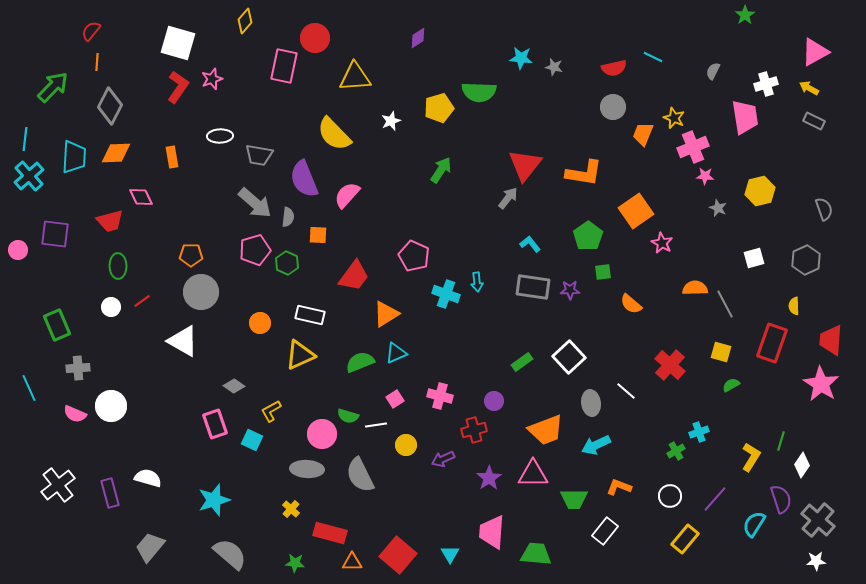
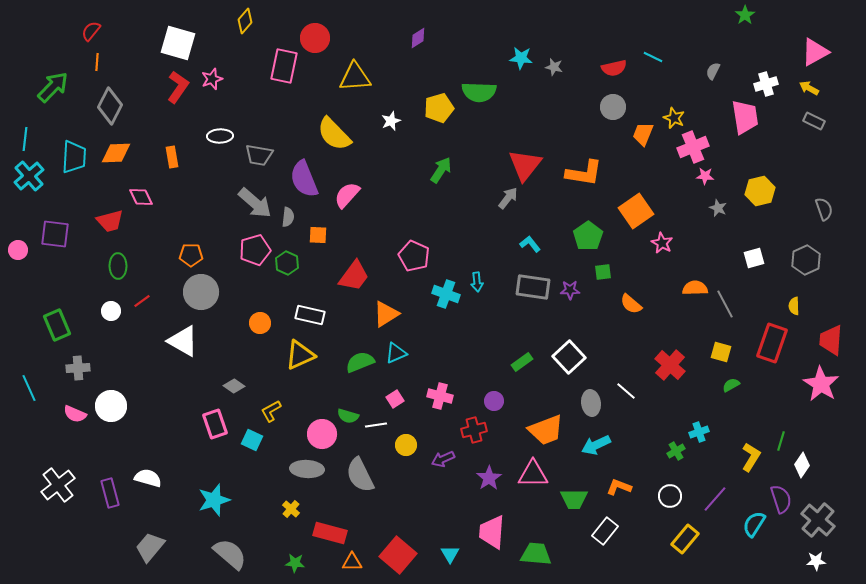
white circle at (111, 307): moved 4 px down
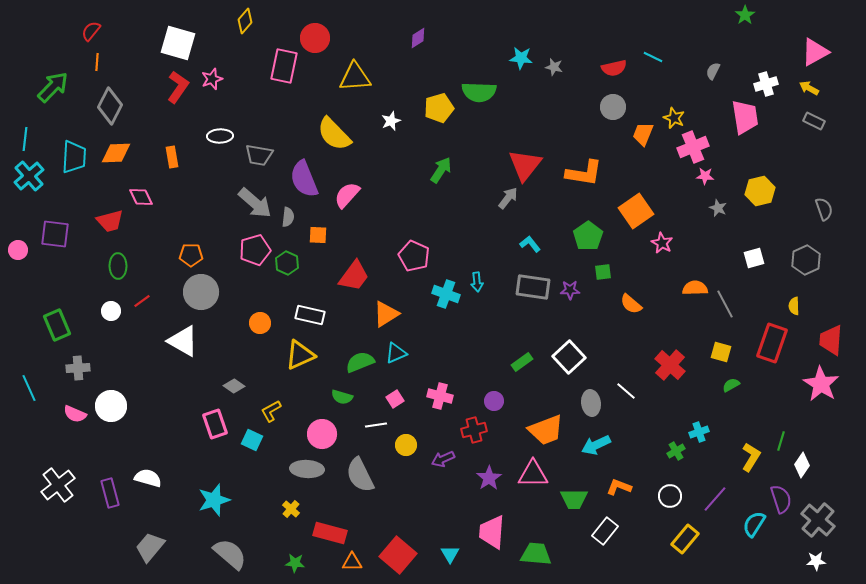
green semicircle at (348, 416): moved 6 px left, 19 px up
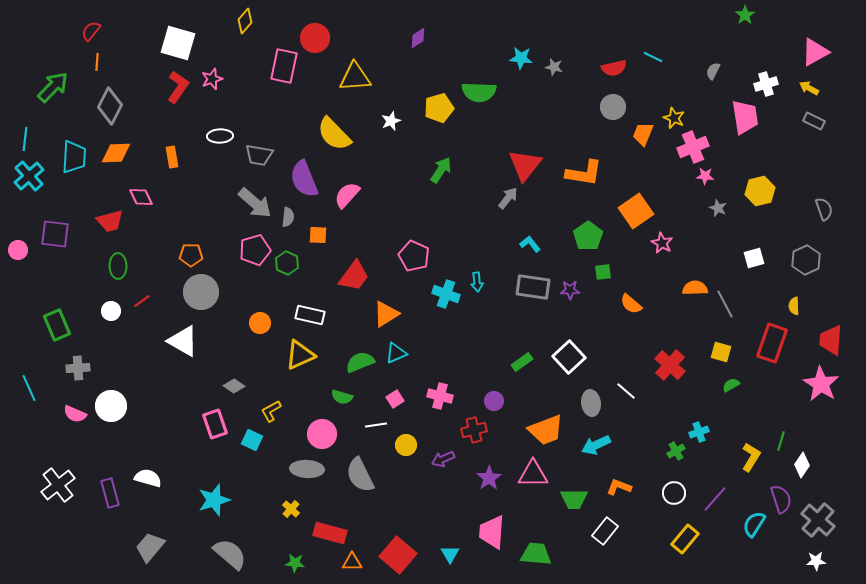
white circle at (670, 496): moved 4 px right, 3 px up
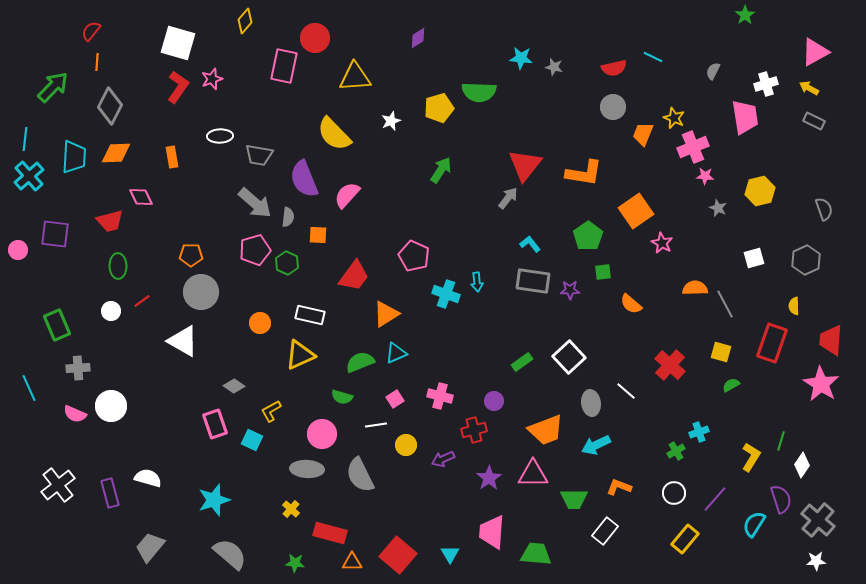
gray rectangle at (533, 287): moved 6 px up
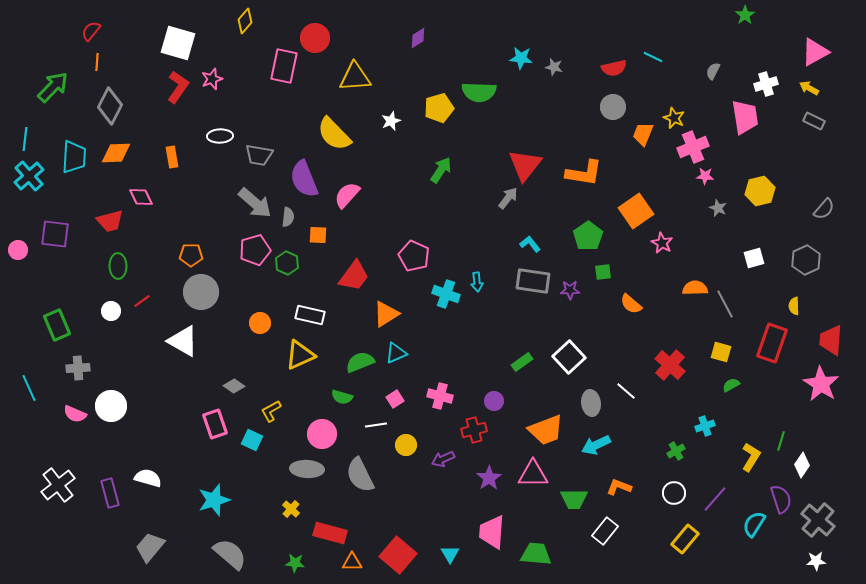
gray semicircle at (824, 209): rotated 60 degrees clockwise
cyan cross at (699, 432): moved 6 px right, 6 px up
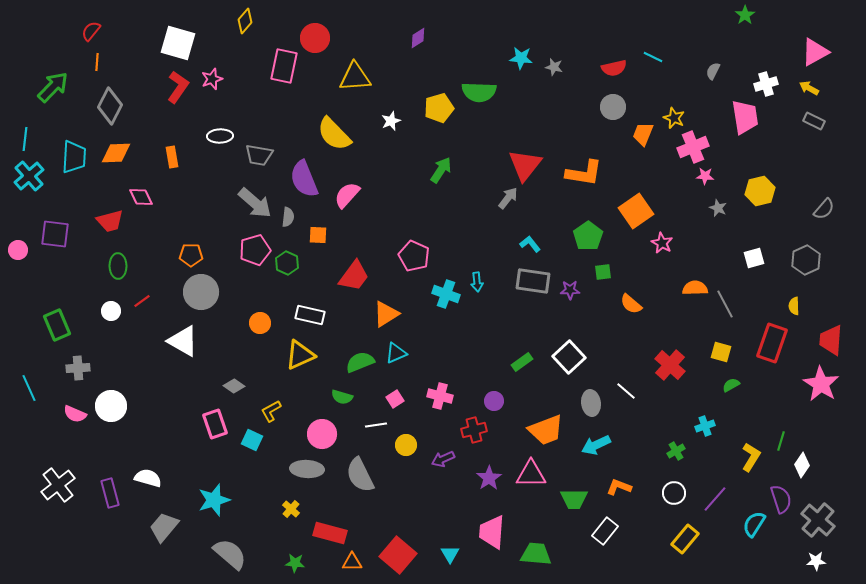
pink triangle at (533, 474): moved 2 px left
gray trapezoid at (150, 547): moved 14 px right, 20 px up
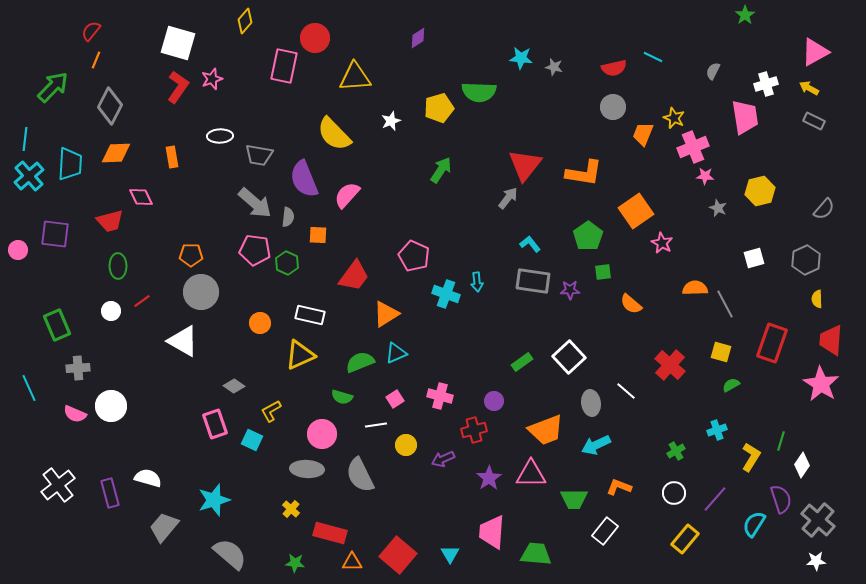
orange line at (97, 62): moved 1 px left, 2 px up; rotated 18 degrees clockwise
cyan trapezoid at (74, 157): moved 4 px left, 7 px down
pink pentagon at (255, 250): rotated 24 degrees clockwise
yellow semicircle at (794, 306): moved 23 px right, 7 px up
cyan cross at (705, 426): moved 12 px right, 4 px down
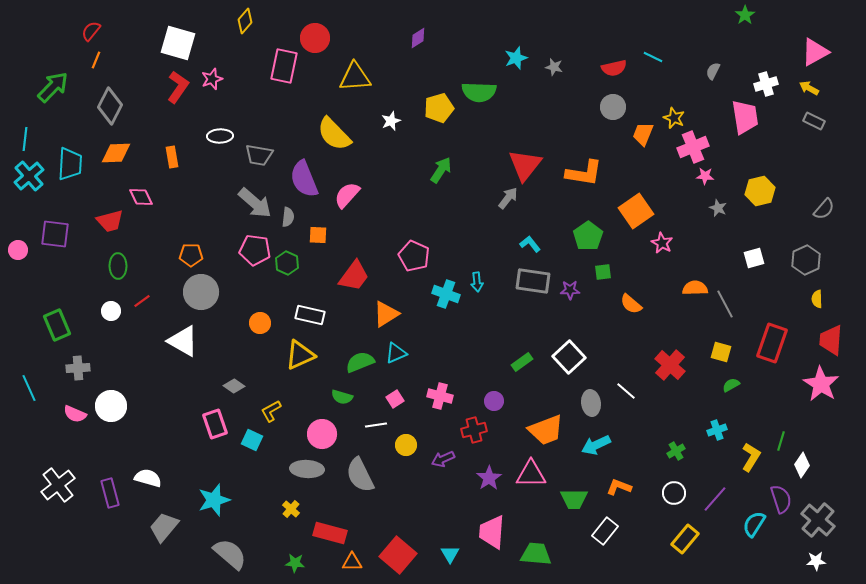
cyan star at (521, 58): moved 5 px left; rotated 25 degrees counterclockwise
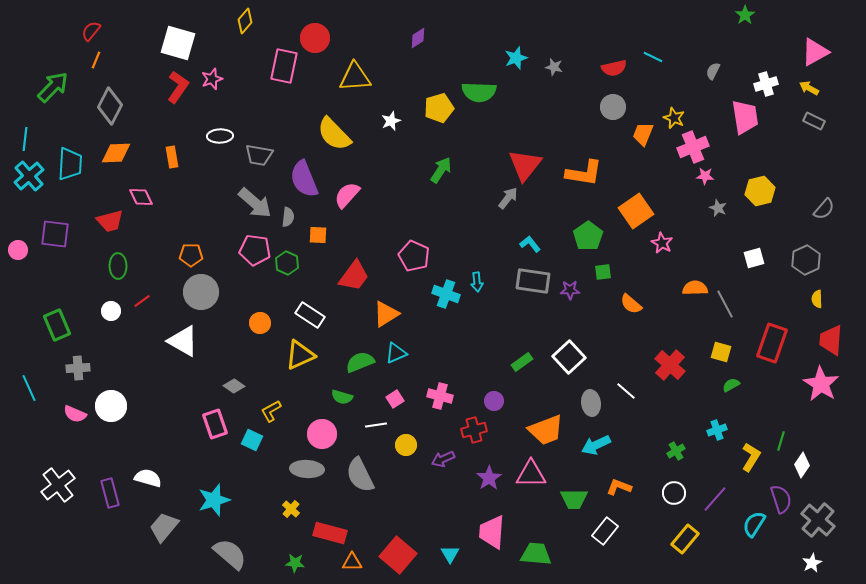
white rectangle at (310, 315): rotated 20 degrees clockwise
white star at (816, 561): moved 4 px left, 2 px down; rotated 24 degrees counterclockwise
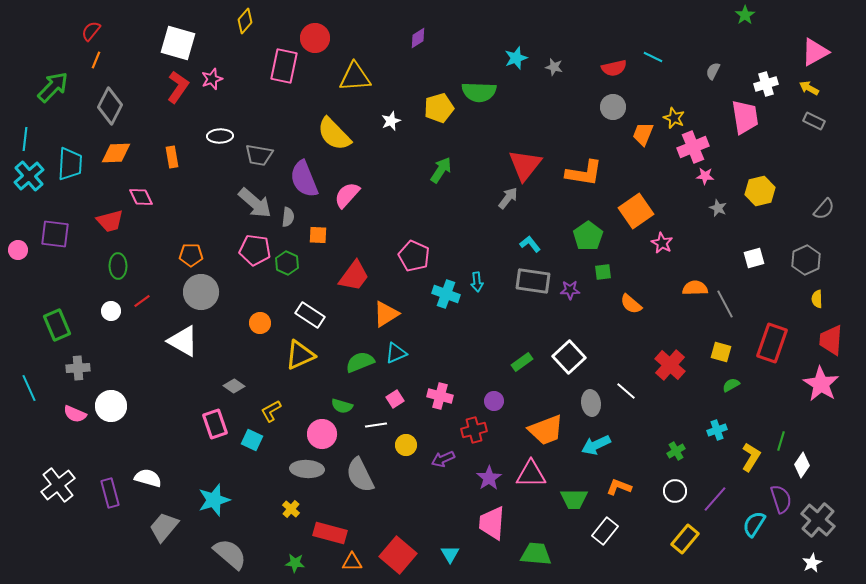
green semicircle at (342, 397): moved 9 px down
white circle at (674, 493): moved 1 px right, 2 px up
pink trapezoid at (492, 532): moved 9 px up
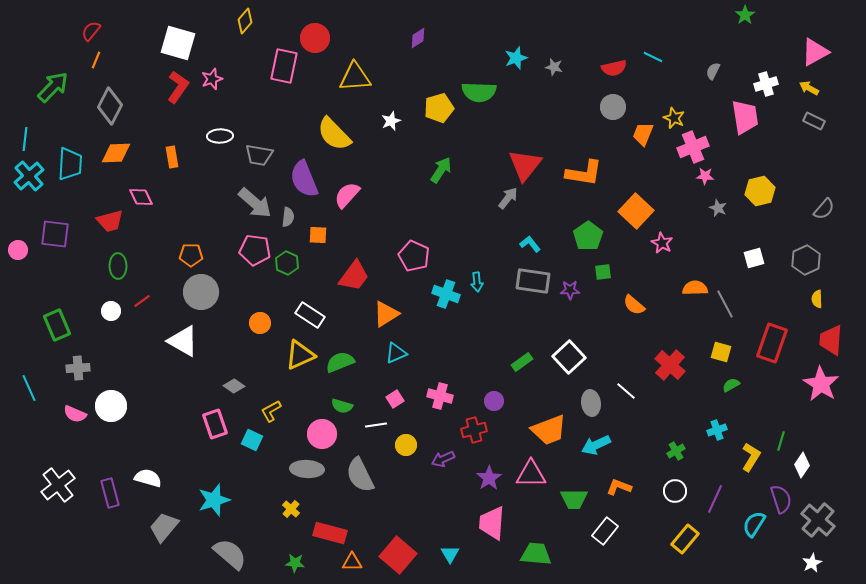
orange square at (636, 211): rotated 12 degrees counterclockwise
orange semicircle at (631, 304): moved 3 px right, 1 px down
green semicircle at (360, 362): moved 20 px left
orange trapezoid at (546, 430): moved 3 px right
purple line at (715, 499): rotated 16 degrees counterclockwise
